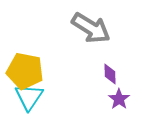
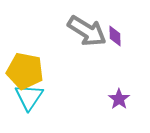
gray arrow: moved 4 px left, 3 px down
purple diamond: moved 5 px right, 38 px up
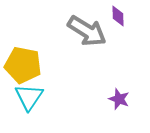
purple diamond: moved 3 px right, 20 px up
yellow pentagon: moved 2 px left, 6 px up
purple star: rotated 15 degrees counterclockwise
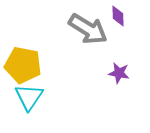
gray arrow: moved 1 px right, 2 px up
purple star: moved 26 px up; rotated 10 degrees counterclockwise
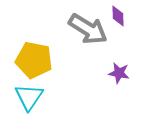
yellow pentagon: moved 11 px right, 5 px up
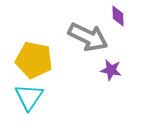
gray arrow: moved 8 px down; rotated 6 degrees counterclockwise
purple star: moved 8 px left, 3 px up
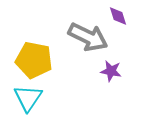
purple diamond: rotated 15 degrees counterclockwise
purple star: moved 1 px down
cyan triangle: moved 1 px left, 1 px down
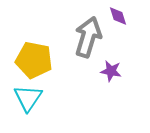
gray arrow: rotated 99 degrees counterclockwise
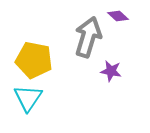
purple diamond: rotated 30 degrees counterclockwise
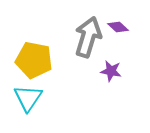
purple diamond: moved 11 px down
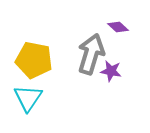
gray arrow: moved 3 px right, 17 px down
